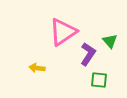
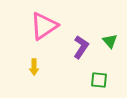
pink triangle: moved 19 px left, 6 px up
purple L-shape: moved 7 px left, 7 px up
yellow arrow: moved 3 px left, 1 px up; rotated 98 degrees counterclockwise
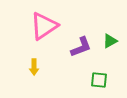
green triangle: rotated 42 degrees clockwise
purple L-shape: rotated 35 degrees clockwise
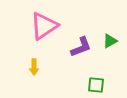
green square: moved 3 px left, 5 px down
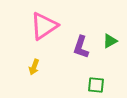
purple L-shape: rotated 130 degrees clockwise
yellow arrow: rotated 21 degrees clockwise
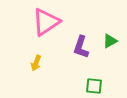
pink triangle: moved 2 px right, 4 px up
yellow arrow: moved 2 px right, 4 px up
green square: moved 2 px left, 1 px down
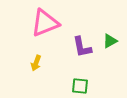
pink triangle: moved 1 px left, 1 px down; rotated 12 degrees clockwise
purple L-shape: moved 1 px right; rotated 30 degrees counterclockwise
green square: moved 14 px left
